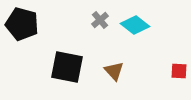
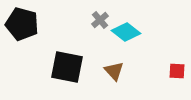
cyan diamond: moved 9 px left, 7 px down
red square: moved 2 px left
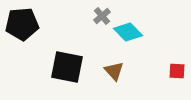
gray cross: moved 2 px right, 4 px up
black pentagon: rotated 20 degrees counterclockwise
cyan diamond: moved 2 px right; rotated 8 degrees clockwise
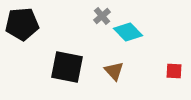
red square: moved 3 px left
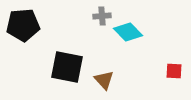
gray cross: rotated 36 degrees clockwise
black pentagon: moved 1 px right, 1 px down
brown triangle: moved 10 px left, 9 px down
